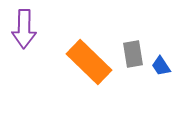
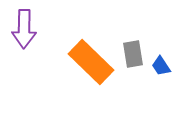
orange rectangle: moved 2 px right
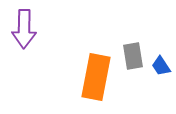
gray rectangle: moved 2 px down
orange rectangle: moved 5 px right, 15 px down; rotated 57 degrees clockwise
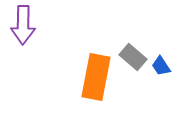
purple arrow: moved 1 px left, 4 px up
gray rectangle: moved 1 px down; rotated 40 degrees counterclockwise
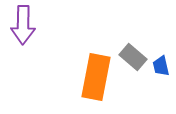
blue trapezoid: rotated 20 degrees clockwise
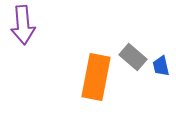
purple arrow: rotated 6 degrees counterclockwise
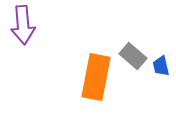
gray rectangle: moved 1 px up
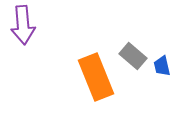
blue trapezoid: moved 1 px right
orange rectangle: rotated 33 degrees counterclockwise
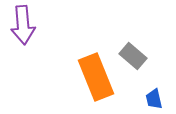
blue trapezoid: moved 8 px left, 33 px down
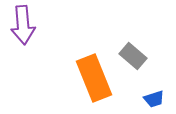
orange rectangle: moved 2 px left, 1 px down
blue trapezoid: rotated 95 degrees counterclockwise
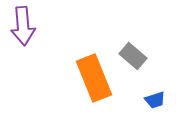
purple arrow: moved 1 px down
blue trapezoid: moved 1 px right, 1 px down
